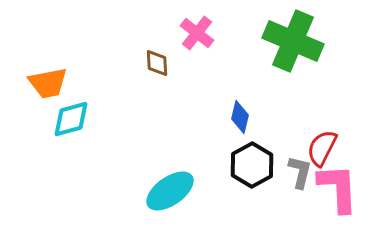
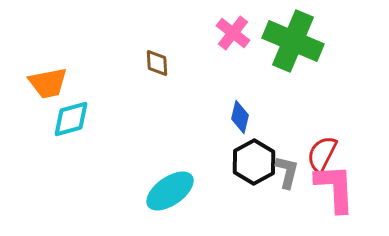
pink cross: moved 36 px right
red semicircle: moved 6 px down
black hexagon: moved 2 px right, 3 px up
gray L-shape: moved 13 px left
pink L-shape: moved 3 px left
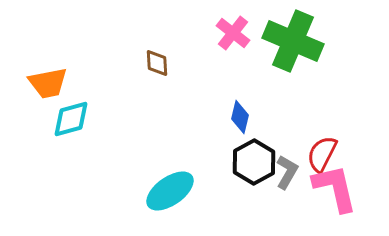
gray L-shape: rotated 16 degrees clockwise
pink L-shape: rotated 10 degrees counterclockwise
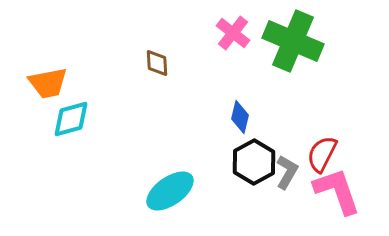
pink L-shape: moved 2 px right, 3 px down; rotated 6 degrees counterclockwise
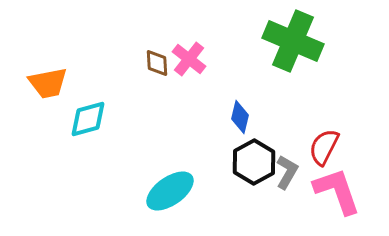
pink cross: moved 44 px left, 26 px down
cyan diamond: moved 17 px right
red semicircle: moved 2 px right, 7 px up
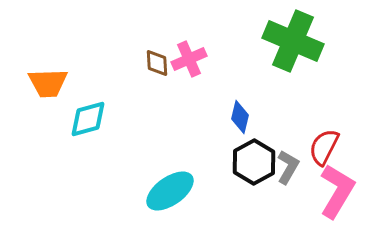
pink cross: rotated 28 degrees clockwise
orange trapezoid: rotated 9 degrees clockwise
gray L-shape: moved 1 px right, 5 px up
pink L-shape: rotated 50 degrees clockwise
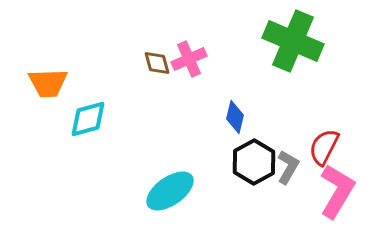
brown diamond: rotated 12 degrees counterclockwise
blue diamond: moved 5 px left
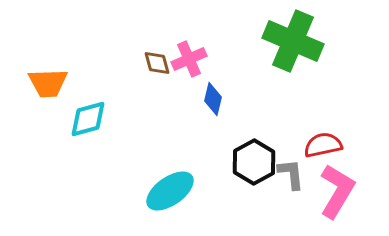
blue diamond: moved 22 px left, 18 px up
red semicircle: moved 1 px left, 2 px up; rotated 51 degrees clockwise
gray L-shape: moved 3 px right, 7 px down; rotated 36 degrees counterclockwise
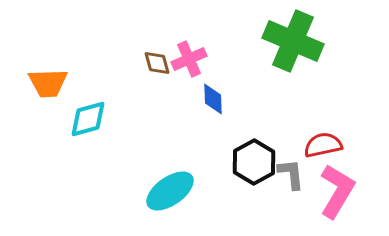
blue diamond: rotated 16 degrees counterclockwise
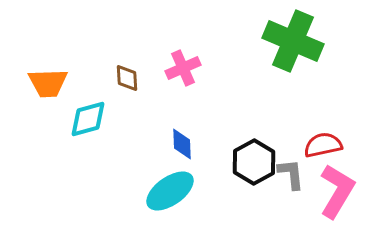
pink cross: moved 6 px left, 9 px down
brown diamond: moved 30 px left, 15 px down; rotated 12 degrees clockwise
blue diamond: moved 31 px left, 45 px down
